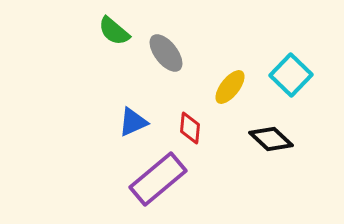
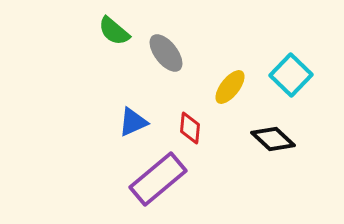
black diamond: moved 2 px right
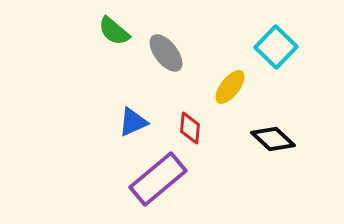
cyan square: moved 15 px left, 28 px up
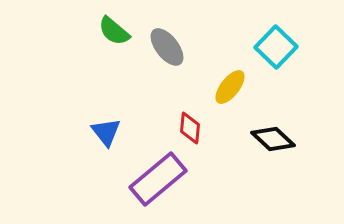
gray ellipse: moved 1 px right, 6 px up
blue triangle: moved 27 px left, 10 px down; rotated 44 degrees counterclockwise
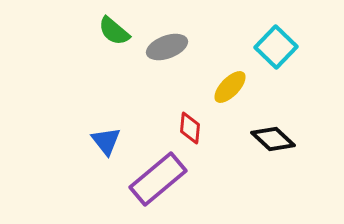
gray ellipse: rotated 72 degrees counterclockwise
yellow ellipse: rotated 6 degrees clockwise
blue triangle: moved 9 px down
